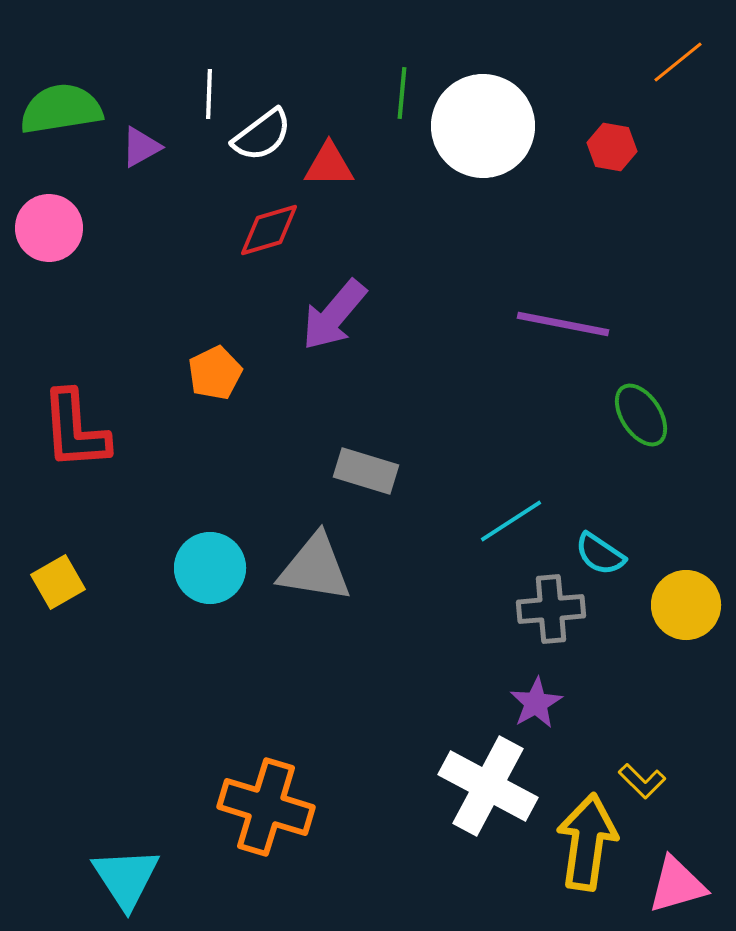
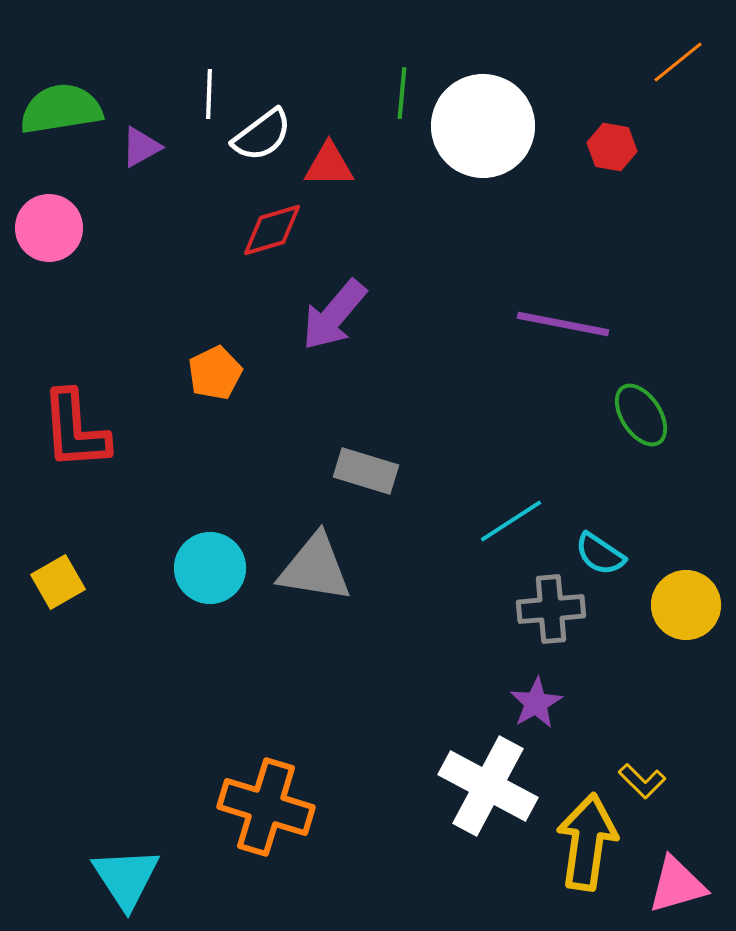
red diamond: moved 3 px right
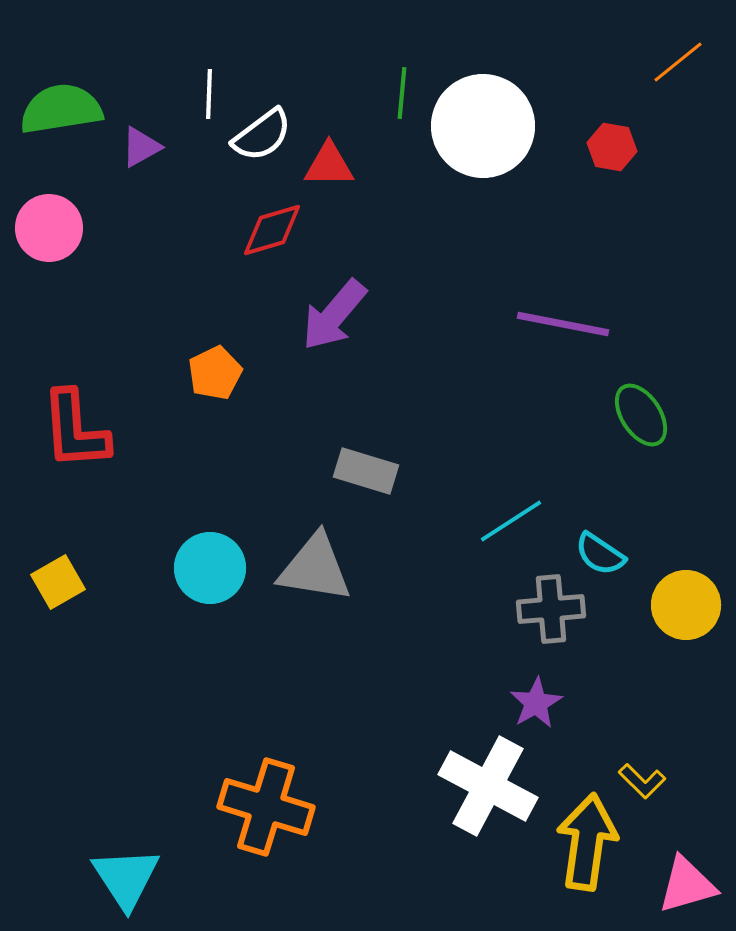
pink triangle: moved 10 px right
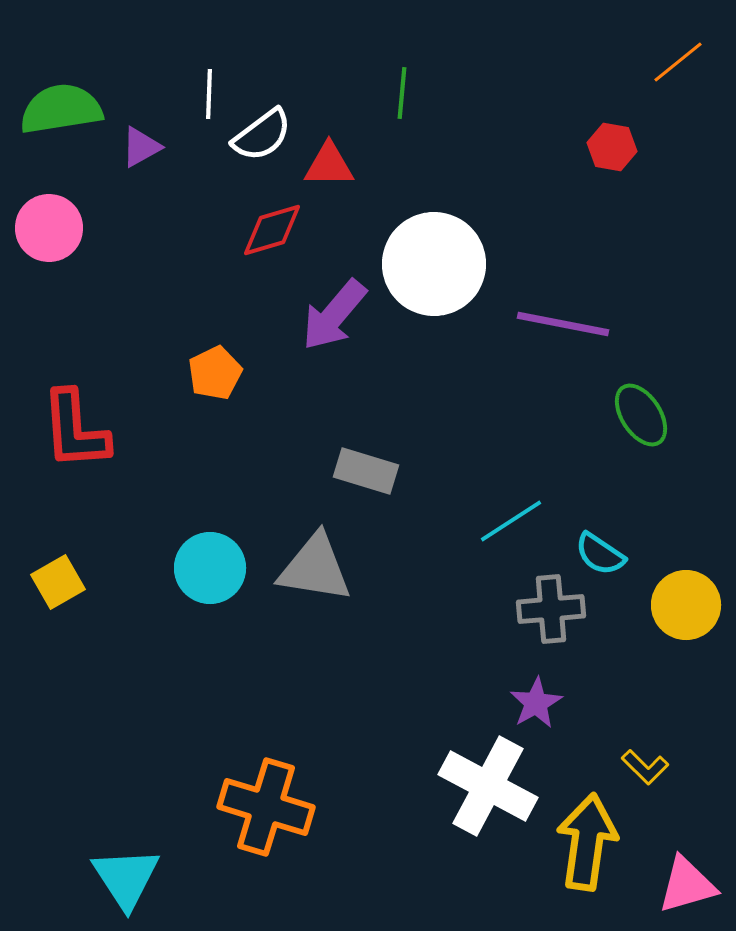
white circle: moved 49 px left, 138 px down
yellow L-shape: moved 3 px right, 14 px up
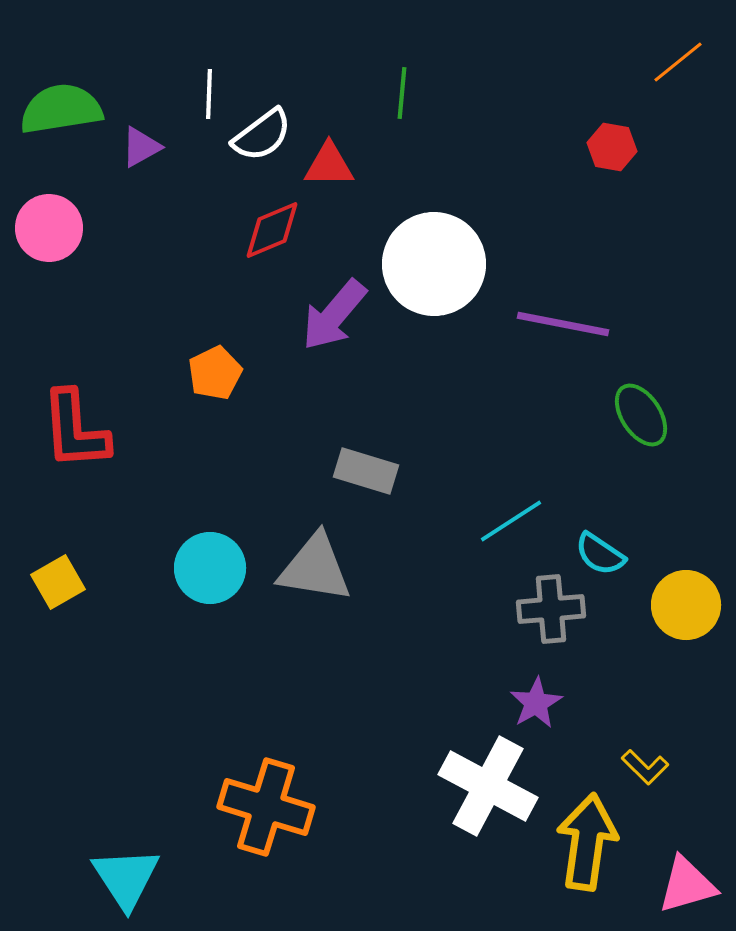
red diamond: rotated 6 degrees counterclockwise
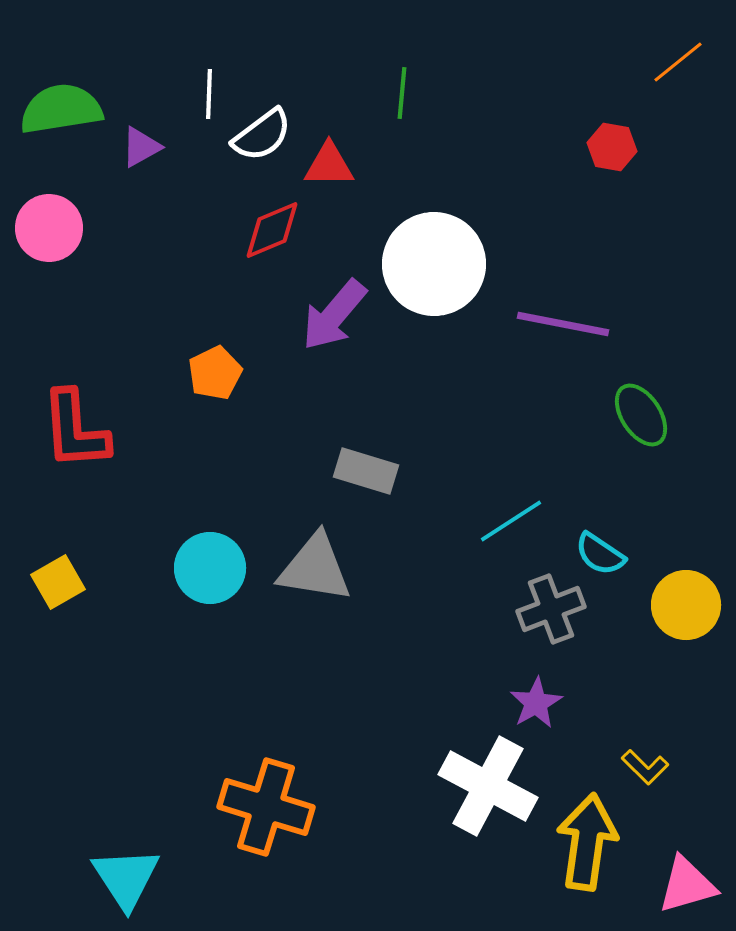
gray cross: rotated 16 degrees counterclockwise
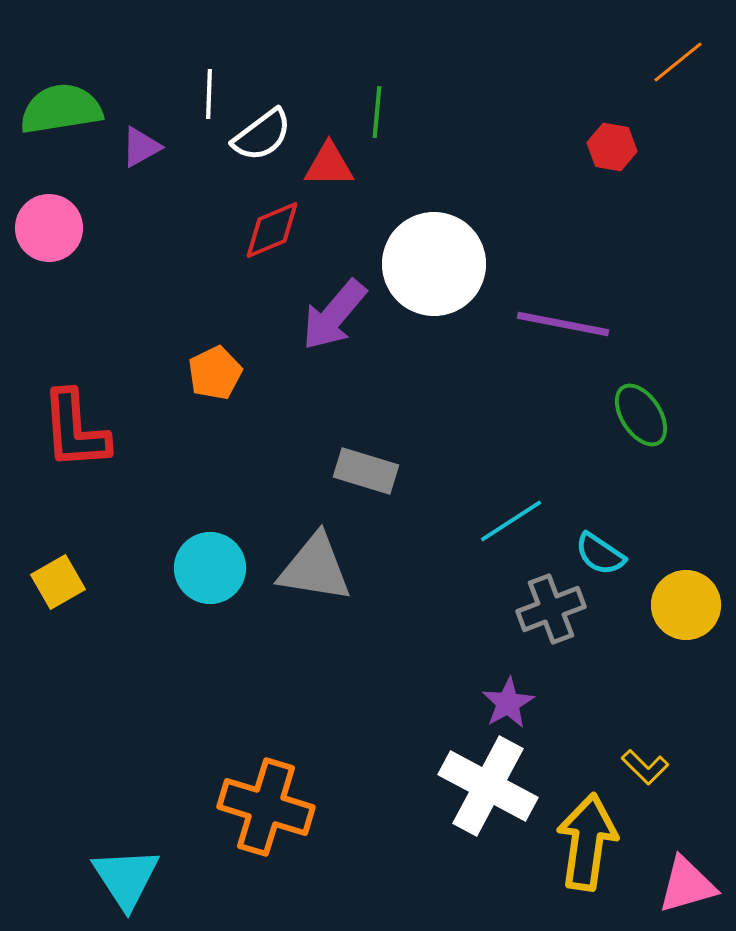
green line: moved 25 px left, 19 px down
purple star: moved 28 px left
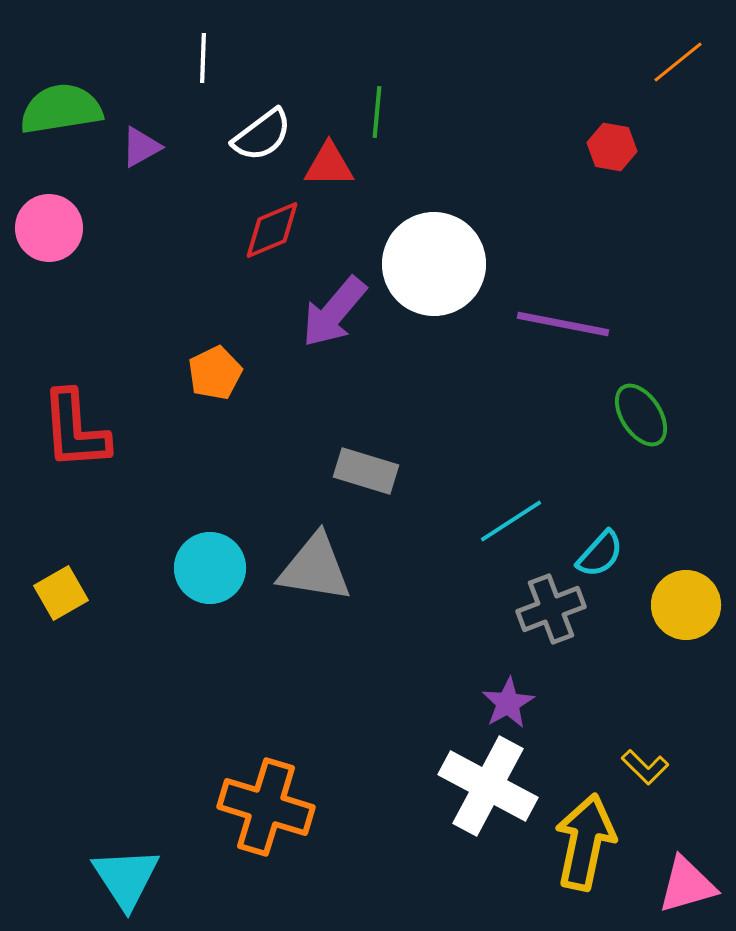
white line: moved 6 px left, 36 px up
purple arrow: moved 3 px up
cyan semicircle: rotated 82 degrees counterclockwise
yellow square: moved 3 px right, 11 px down
yellow arrow: moved 2 px left; rotated 4 degrees clockwise
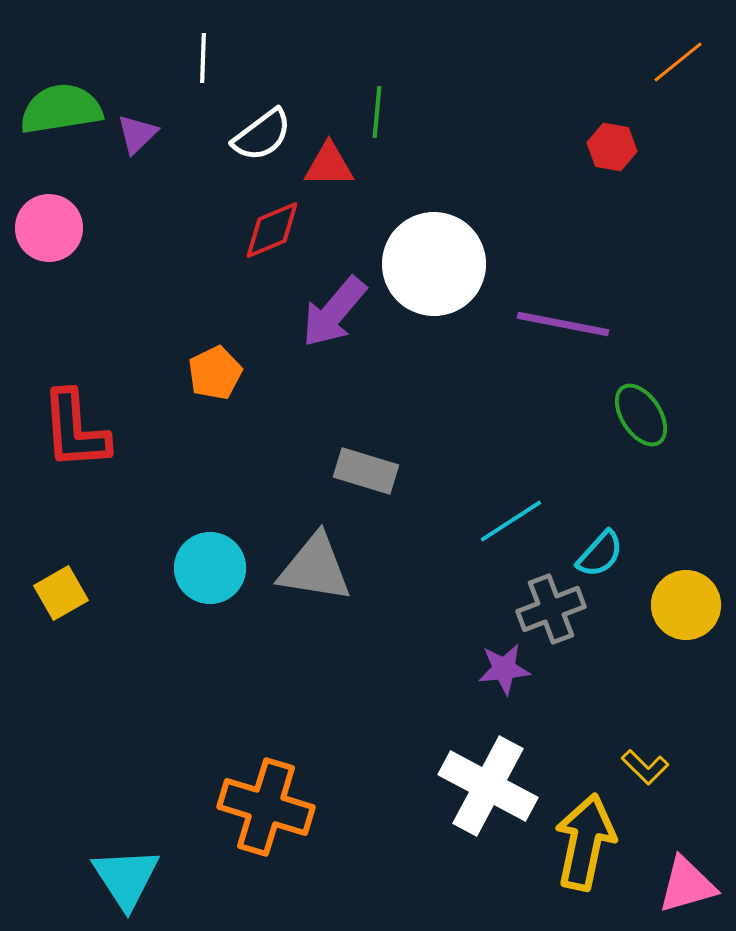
purple triangle: moved 4 px left, 13 px up; rotated 15 degrees counterclockwise
purple star: moved 4 px left, 34 px up; rotated 24 degrees clockwise
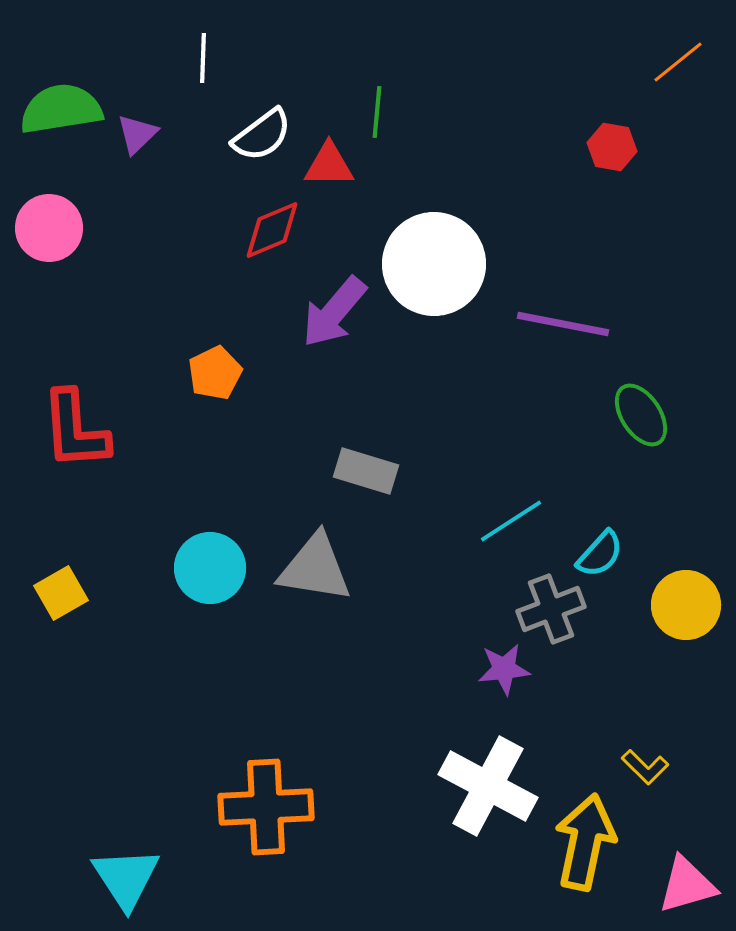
orange cross: rotated 20 degrees counterclockwise
